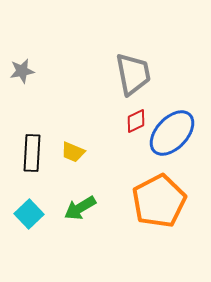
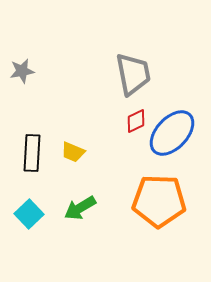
orange pentagon: rotated 30 degrees clockwise
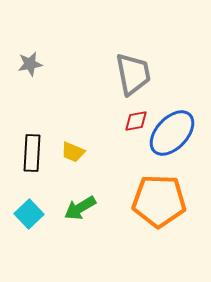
gray star: moved 8 px right, 7 px up
red diamond: rotated 15 degrees clockwise
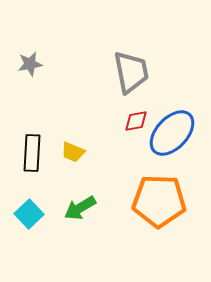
gray trapezoid: moved 2 px left, 2 px up
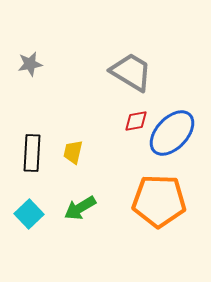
gray trapezoid: rotated 48 degrees counterclockwise
yellow trapezoid: rotated 80 degrees clockwise
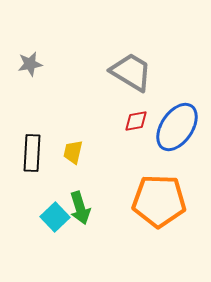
blue ellipse: moved 5 px right, 6 px up; rotated 9 degrees counterclockwise
green arrow: rotated 76 degrees counterclockwise
cyan square: moved 26 px right, 3 px down
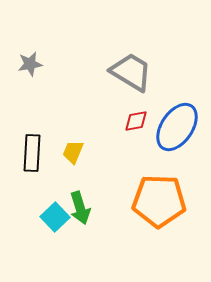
yellow trapezoid: rotated 10 degrees clockwise
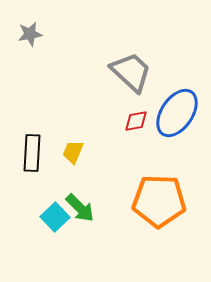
gray star: moved 30 px up
gray trapezoid: rotated 12 degrees clockwise
blue ellipse: moved 14 px up
green arrow: rotated 28 degrees counterclockwise
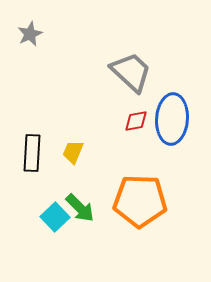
gray star: rotated 15 degrees counterclockwise
blue ellipse: moved 5 px left, 6 px down; rotated 30 degrees counterclockwise
orange pentagon: moved 19 px left
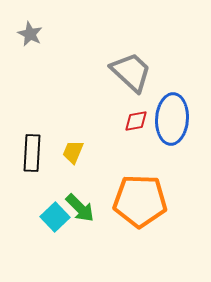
gray star: rotated 20 degrees counterclockwise
